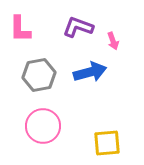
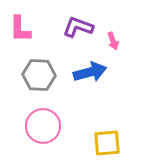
gray hexagon: rotated 12 degrees clockwise
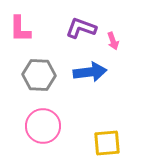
purple L-shape: moved 3 px right, 1 px down
blue arrow: rotated 8 degrees clockwise
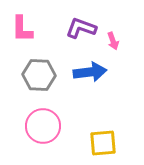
pink L-shape: moved 2 px right
yellow square: moved 4 px left
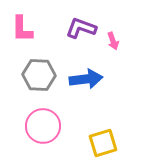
blue arrow: moved 4 px left, 7 px down
yellow square: rotated 12 degrees counterclockwise
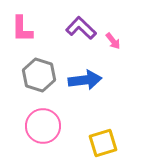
purple L-shape: rotated 24 degrees clockwise
pink arrow: rotated 18 degrees counterclockwise
gray hexagon: rotated 16 degrees clockwise
blue arrow: moved 1 px left, 1 px down
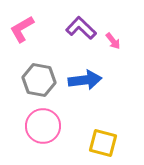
pink L-shape: rotated 60 degrees clockwise
gray hexagon: moved 5 px down; rotated 8 degrees counterclockwise
yellow square: rotated 32 degrees clockwise
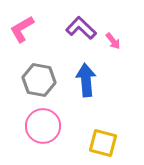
blue arrow: moved 1 px right; rotated 88 degrees counterclockwise
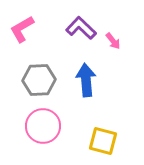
gray hexagon: rotated 12 degrees counterclockwise
yellow square: moved 2 px up
